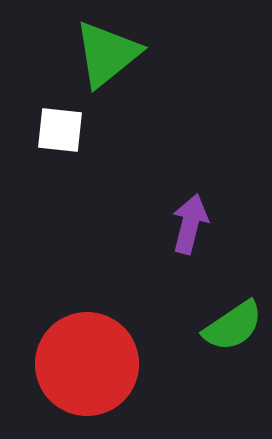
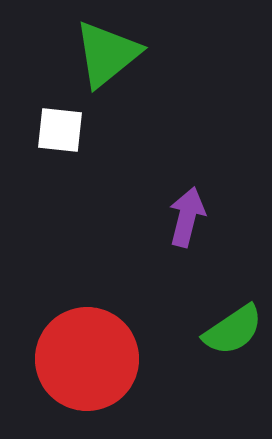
purple arrow: moved 3 px left, 7 px up
green semicircle: moved 4 px down
red circle: moved 5 px up
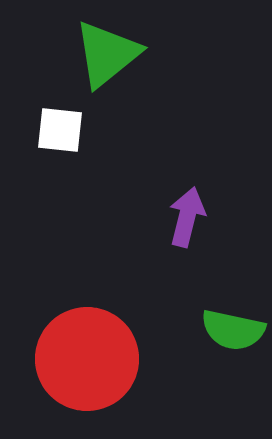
green semicircle: rotated 46 degrees clockwise
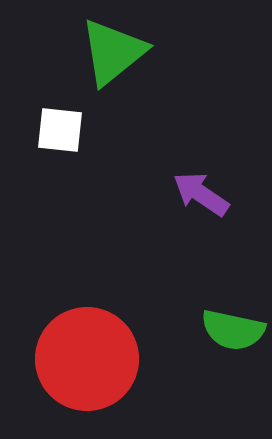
green triangle: moved 6 px right, 2 px up
purple arrow: moved 14 px right, 23 px up; rotated 70 degrees counterclockwise
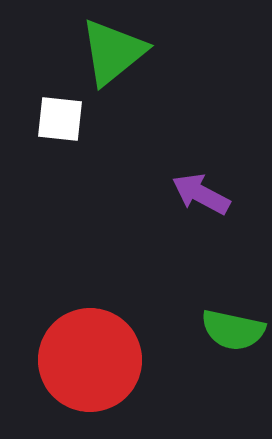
white square: moved 11 px up
purple arrow: rotated 6 degrees counterclockwise
red circle: moved 3 px right, 1 px down
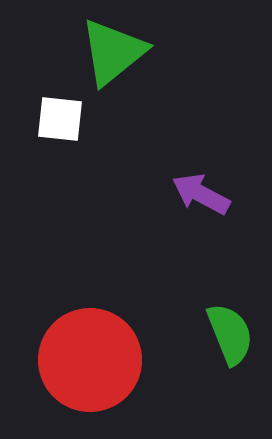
green semicircle: moved 3 px left, 4 px down; rotated 124 degrees counterclockwise
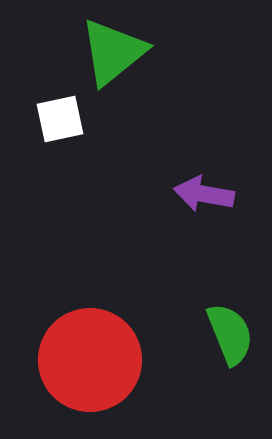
white square: rotated 18 degrees counterclockwise
purple arrow: moved 3 px right; rotated 18 degrees counterclockwise
